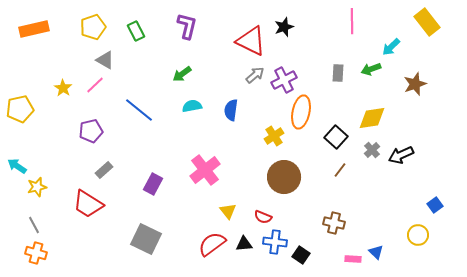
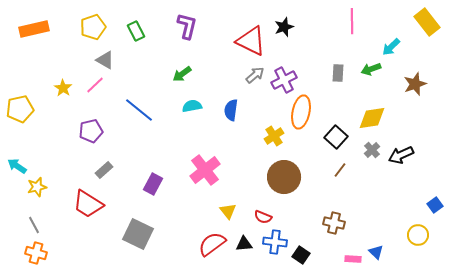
gray square at (146, 239): moved 8 px left, 5 px up
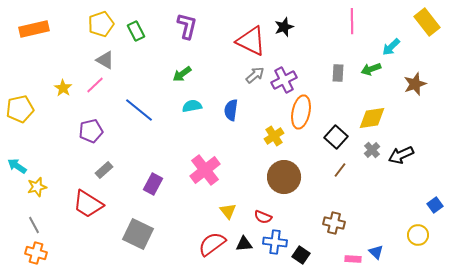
yellow pentagon at (93, 27): moved 8 px right, 3 px up
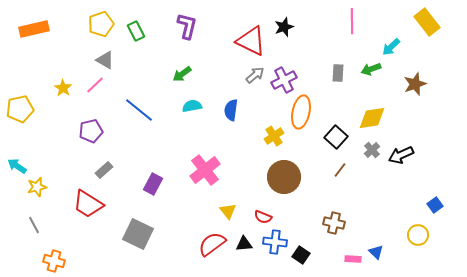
orange cross at (36, 253): moved 18 px right, 8 px down
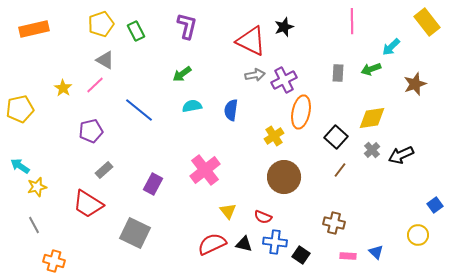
gray arrow at (255, 75): rotated 30 degrees clockwise
cyan arrow at (17, 166): moved 3 px right
gray square at (138, 234): moved 3 px left, 1 px up
red semicircle at (212, 244): rotated 12 degrees clockwise
black triangle at (244, 244): rotated 18 degrees clockwise
pink rectangle at (353, 259): moved 5 px left, 3 px up
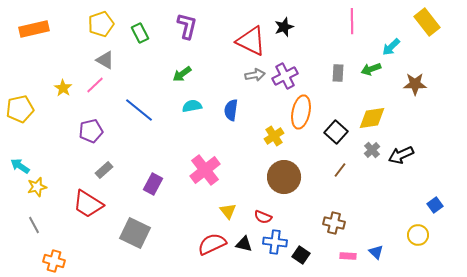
green rectangle at (136, 31): moved 4 px right, 2 px down
purple cross at (284, 80): moved 1 px right, 4 px up
brown star at (415, 84): rotated 20 degrees clockwise
black square at (336, 137): moved 5 px up
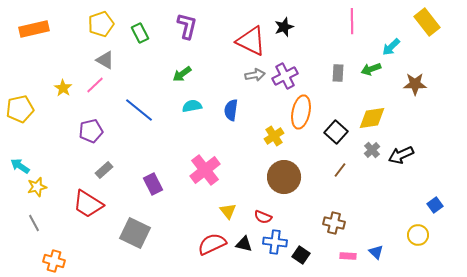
purple rectangle at (153, 184): rotated 55 degrees counterclockwise
gray line at (34, 225): moved 2 px up
